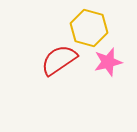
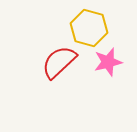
red semicircle: moved 2 px down; rotated 9 degrees counterclockwise
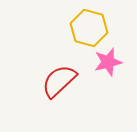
red semicircle: moved 19 px down
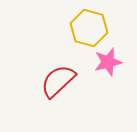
red semicircle: moved 1 px left
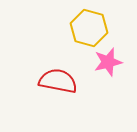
red semicircle: rotated 54 degrees clockwise
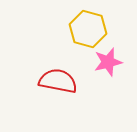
yellow hexagon: moved 1 px left, 1 px down
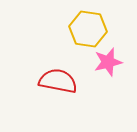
yellow hexagon: rotated 6 degrees counterclockwise
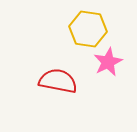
pink star: rotated 12 degrees counterclockwise
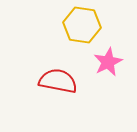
yellow hexagon: moved 6 px left, 4 px up
